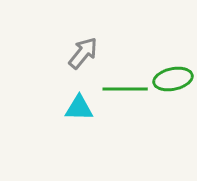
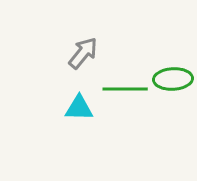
green ellipse: rotated 9 degrees clockwise
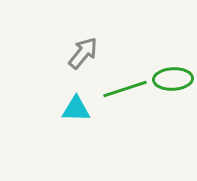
green line: rotated 18 degrees counterclockwise
cyan triangle: moved 3 px left, 1 px down
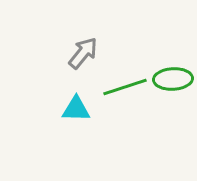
green line: moved 2 px up
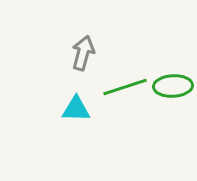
gray arrow: rotated 24 degrees counterclockwise
green ellipse: moved 7 px down
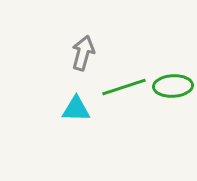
green line: moved 1 px left
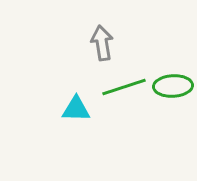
gray arrow: moved 19 px right, 10 px up; rotated 24 degrees counterclockwise
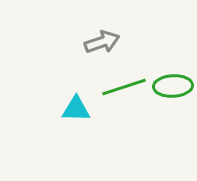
gray arrow: moved 1 px up; rotated 80 degrees clockwise
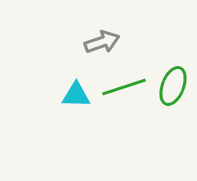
green ellipse: rotated 66 degrees counterclockwise
cyan triangle: moved 14 px up
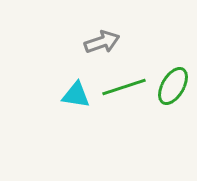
green ellipse: rotated 9 degrees clockwise
cyan triangle: rotated 8 degrees clockwise
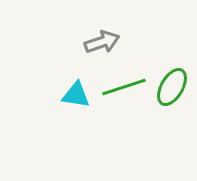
green ellipse: moved 1 px left, 1 px down
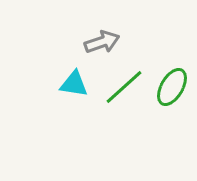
green line: rotated 24 degrees counterclockwise
cyan triangle: moved 2 px left, 11 px up
